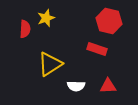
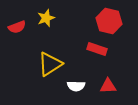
red semicircle: moved 8 px left, 2 px up; rotated 66 degrees clockwise
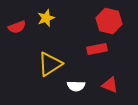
red rectangle: rotated 30 degrees counterclockwise
red triangle: moved 2 px right, 1 px up; rotated 24 degrees clockwise
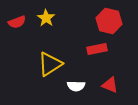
yellow star: rotated 18 degrees counterclockwise
red semicircle: moved 5 px up
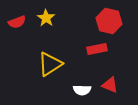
white semicircle: moved 6 px right, 4 px down
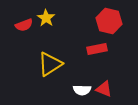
red semicircle: moved 7 px right, 3 px down
red triangle: moved 6 px left, 4 px down
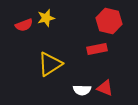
yellow star: rotated 24 degrees clockwise
red triangle: moved 1 px right, 1 px up
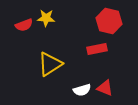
yellow star: rotated 18 degrees clockwise
white semicircle: rotated 18 degrees counterclockwise
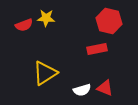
yellow triangle: moved 5 px left, 9 px down
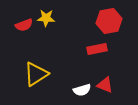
red hexagon: rotated 25 degrees counterclockwise
yellow triangle: moved 9 px left, 1 px down
red triangle: moved 3 px up
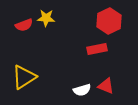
red hexagon: rotated 15 degrees counterclockwise
yellow triangle: moved 12 px left, 3 px down
red triangle: moved 1 px right, 1 px down
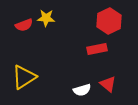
red triangle: moved 2 px right, 2 px up; rotated 18 degrees clockwise
